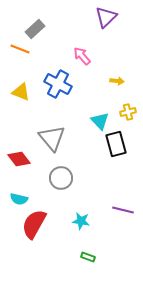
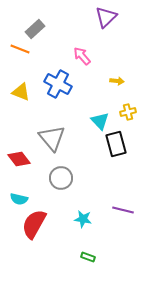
cyan star: moved 2 px right, 2 px up
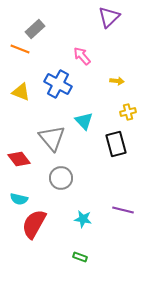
purple triangle: moved 3 px right
cyan triangle: moved 16 px left
green rectangle: moved 8 px left
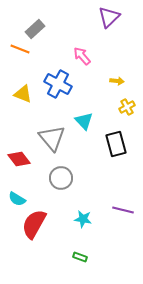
yellow triangle: moved 2 px right, 2 px down
yellow cross: moved 1 px left, 5 px up; rotated 14 degrees counterclockwise
cyan semicircle: moved 2 px left; rotated 18 degrees clockwise
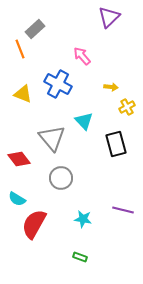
orange line: rotated 48 degrees clockwise
yellow arrow: moved 6 px left, 6 px down
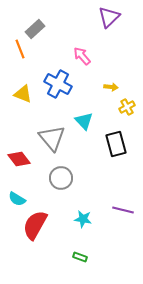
red semicircle: moved 1 px right, 1 px down
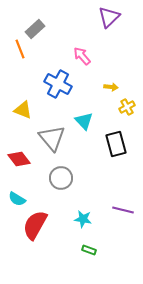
yellow triangle: moved 16 px down
green rectangle: moved 9 px right, 7 px up
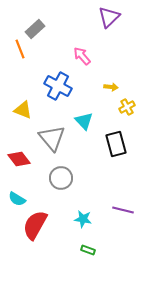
blue cross: moved 2 px down
green rectangle: moved 1 px left
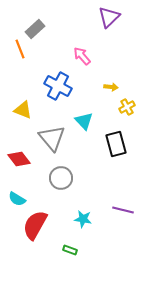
green rectangle: moved 18 px left
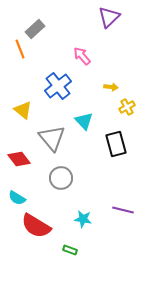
blue cross: rotated 24 degrees clockwise
yellow triangle: rotated 18 degrees clockwise
cyan semicircle: moved 1 px up
red semicircle: moved 1 px right, 1 px down; rotated 88 degrees counterclockwise
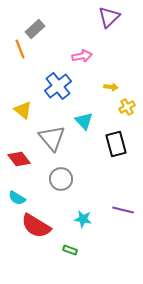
pink arrow: rotated 120 degrees clockwise
gray circle: moved 1 px down
